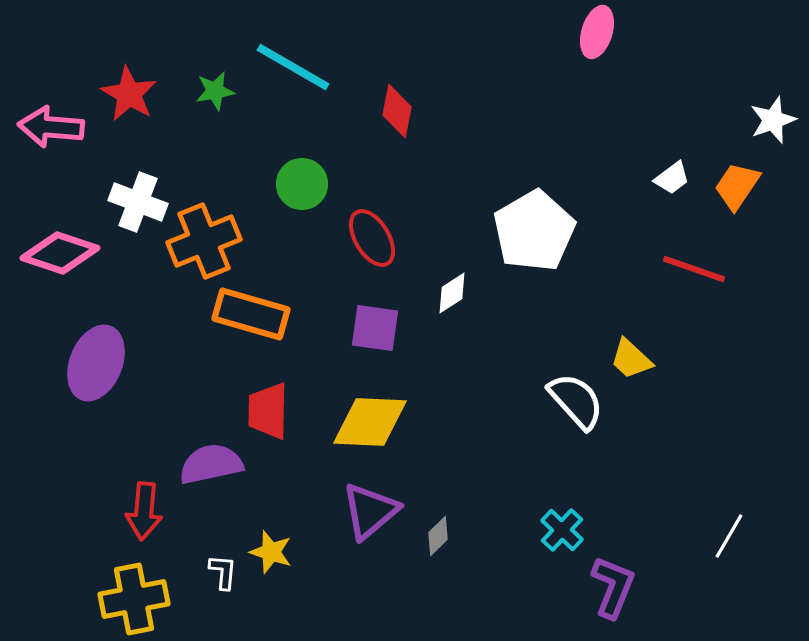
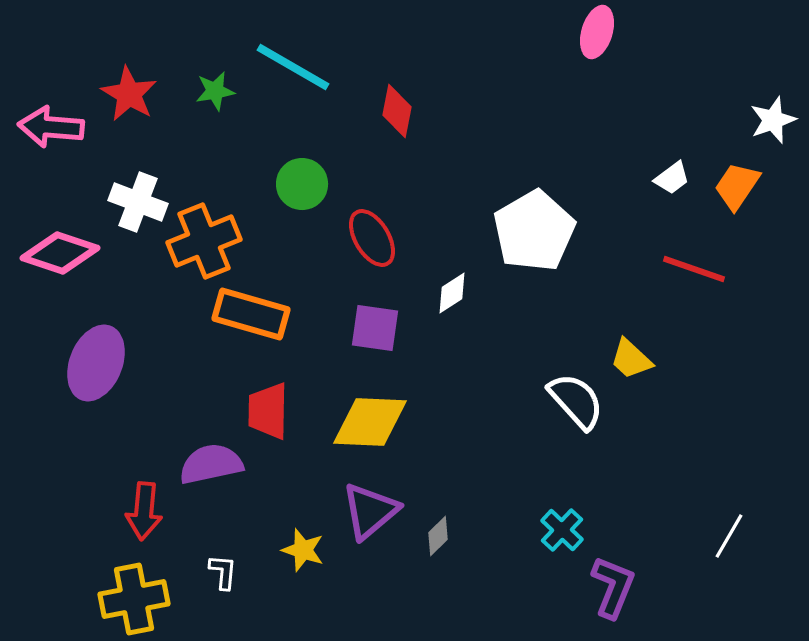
yellow star: moved 32 px right, 2 px up
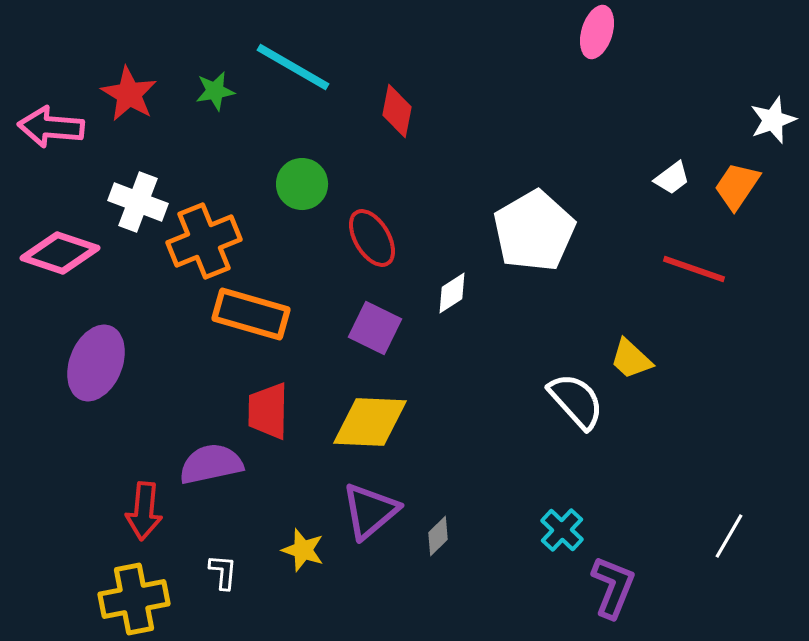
purple square: rotated 18 degrees clockwise
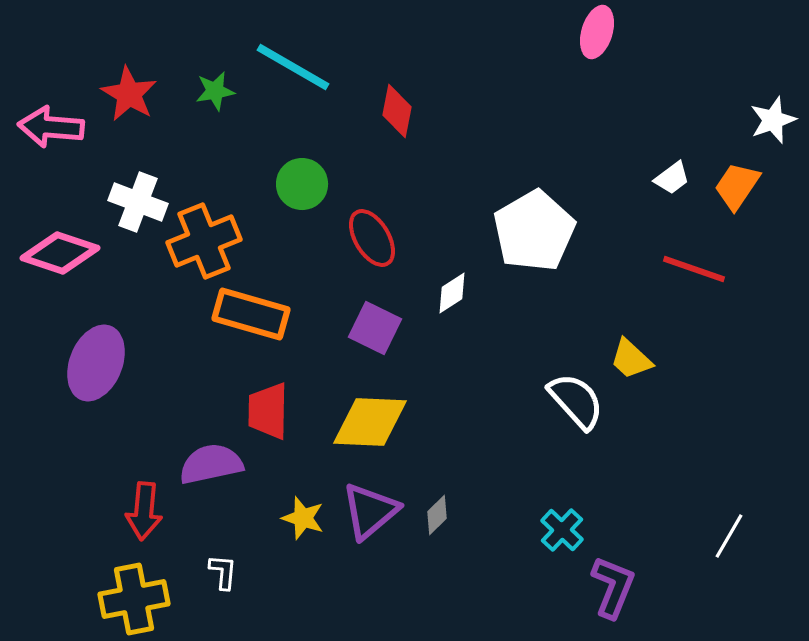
gray diamond: moved 1 px left, 21 px up
yellow star: moved 32 px up
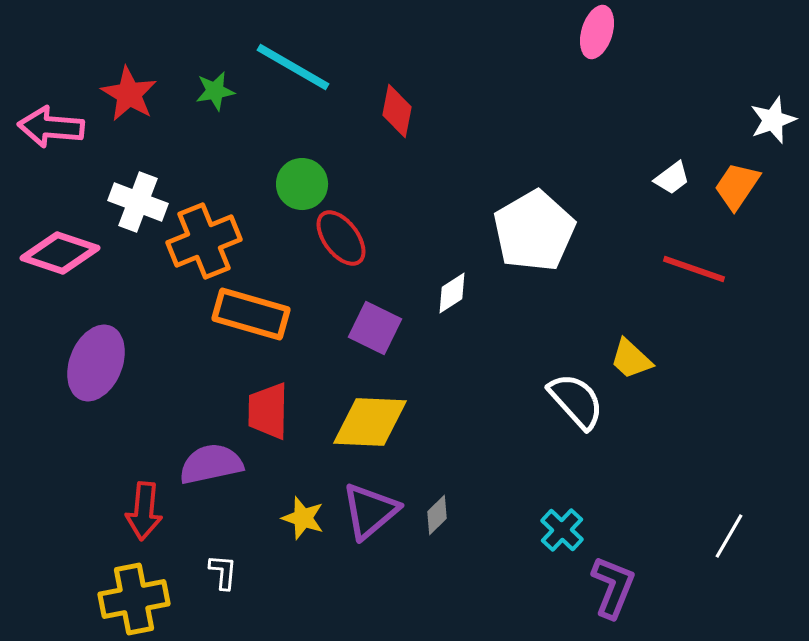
red ellipse: moved 31 px left; rotated 6 degrees counterclockwise
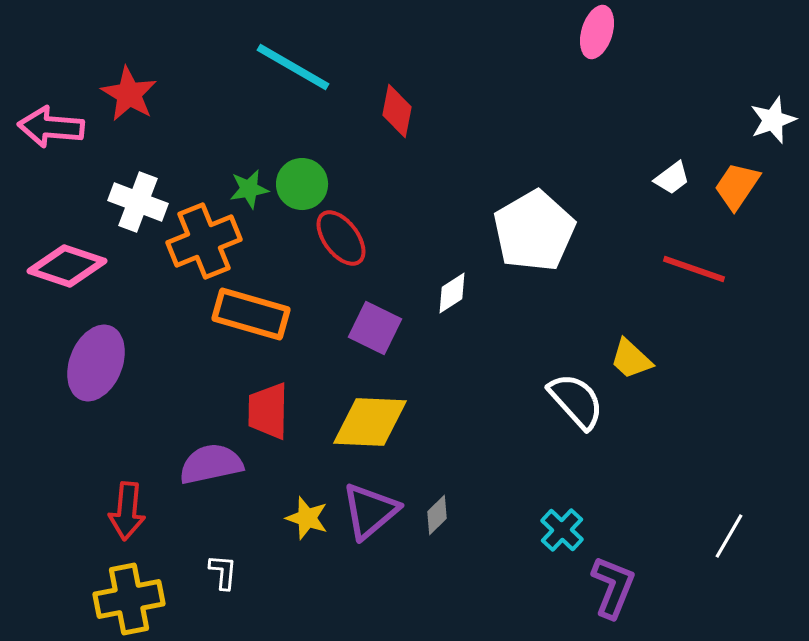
green star: moved 34 px right, 98 px down
pink diamond: moved 7 px right, 13 px down
red arrow: moved 17 px left
yellow star: moved 4 px right
yellow cross: moved 5 px left
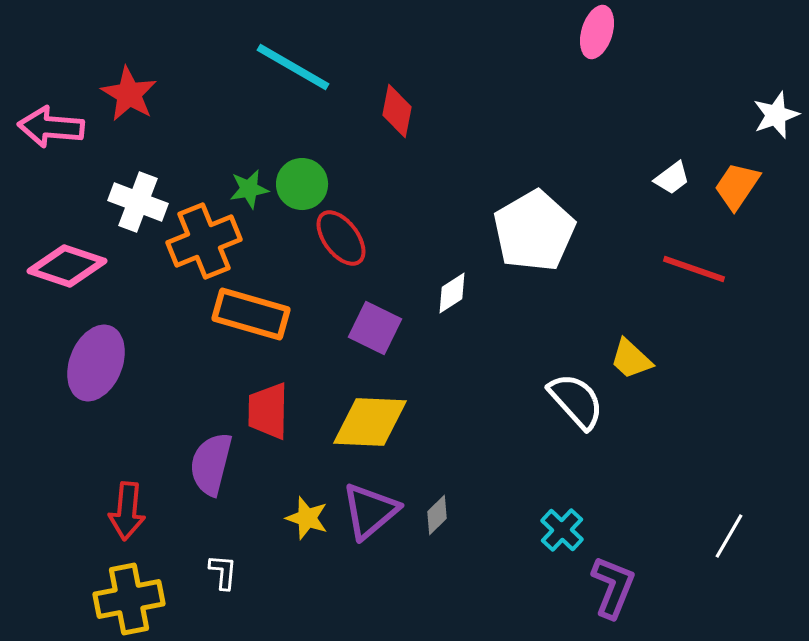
white star: moved 3 px right, 5 px up
purple semicircle: rotated 64 degrees counterclockwise
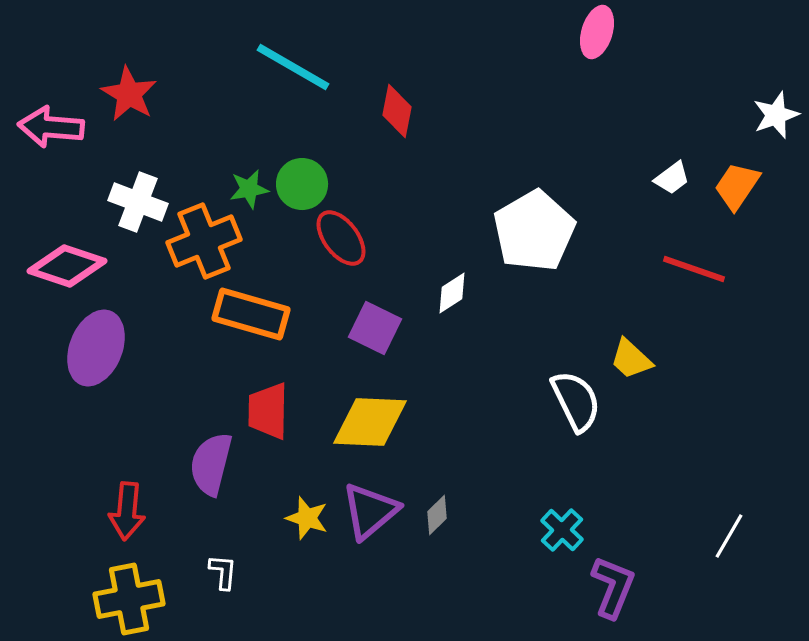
purple ellipse: moved 15 px up
white semicircle: rotated 16 degrees clockwise
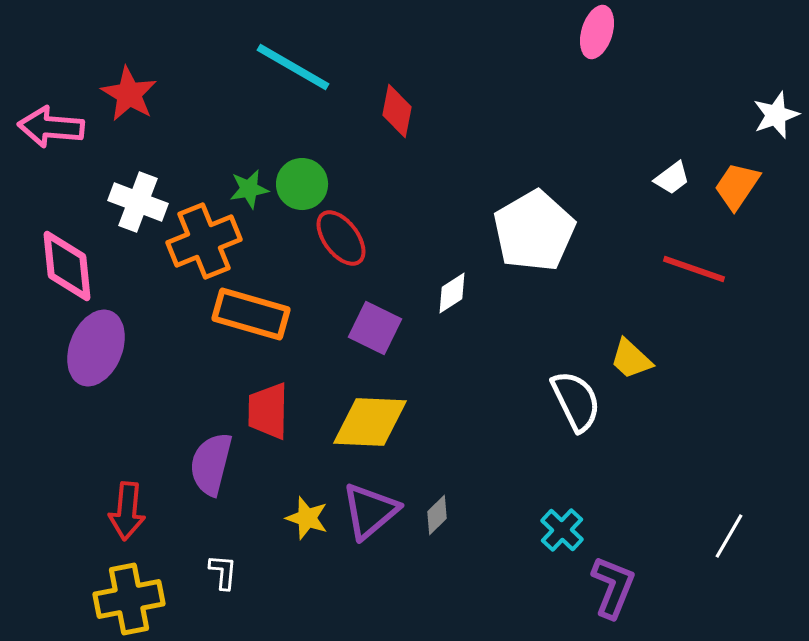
pink diamond: rotated 66 degrees clockwise
